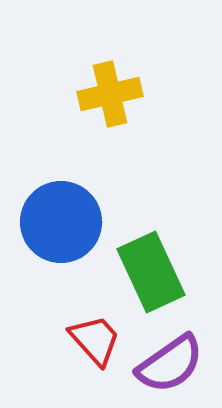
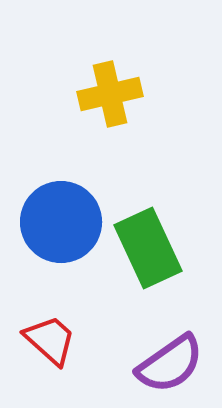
green rectangle: moved 3 px left, 24 px up
red trapezoid: moved 45 px left; rotated 6 degrees counterclockwise
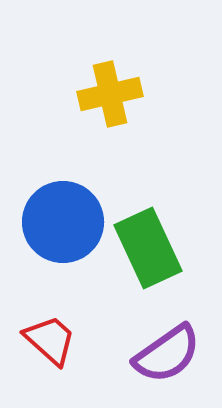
blue circle: moved 2 px right
purple semicircle: moved 3 px left, 10 px up
